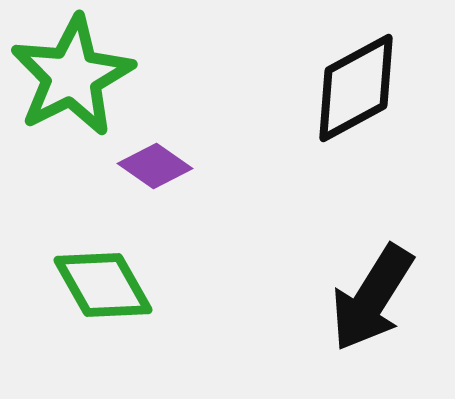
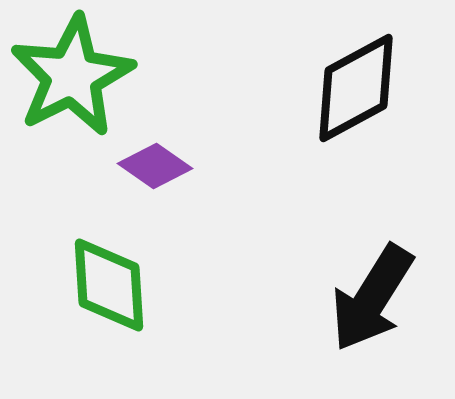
green diamond: moved 6 px right; rotated 26 degrees clockwise
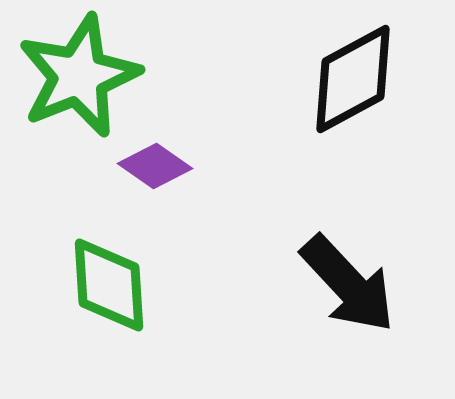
green star: moved 7 px right; rotated 5 degrees clockwise
black diamond: moved 3 px left, 9 px up
black arrow: moved 24 px left, 14 px up; rotated 75 degrees counterclockwise
